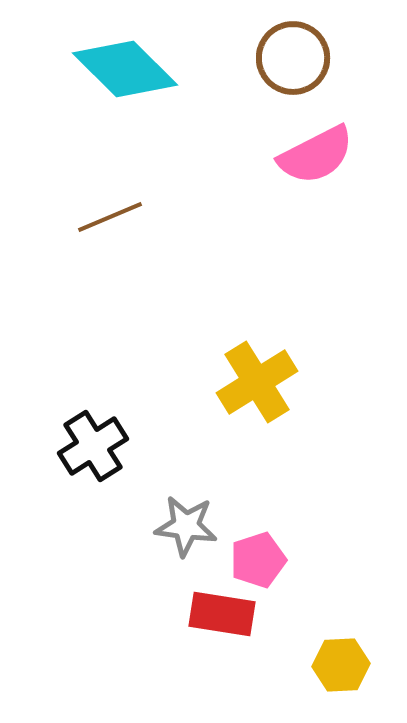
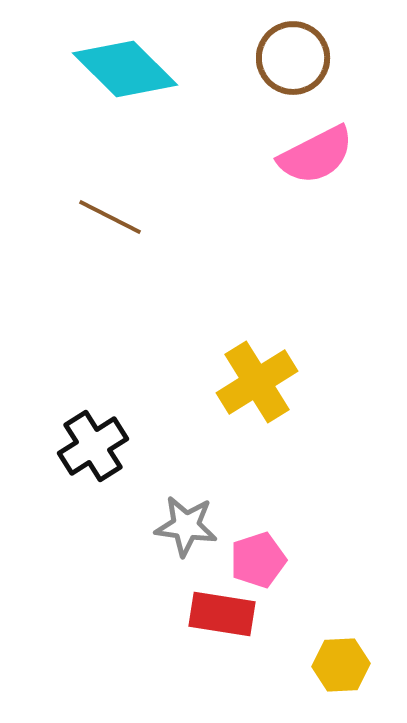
brown line: rotated 50 degrees clockwise
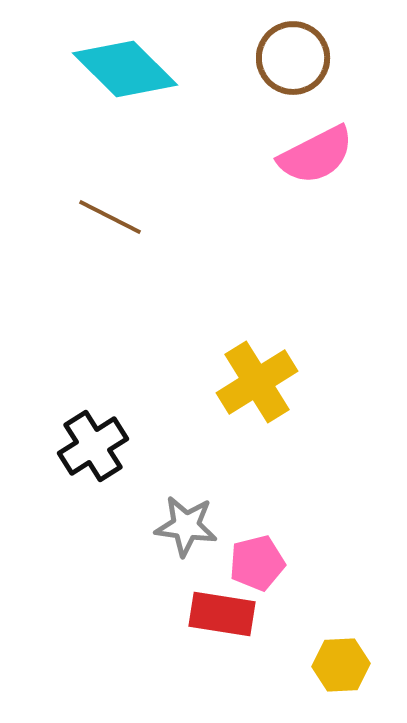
pink pentagon: moved 1 px left, 3 px down; rotated 4 degrees clockwise
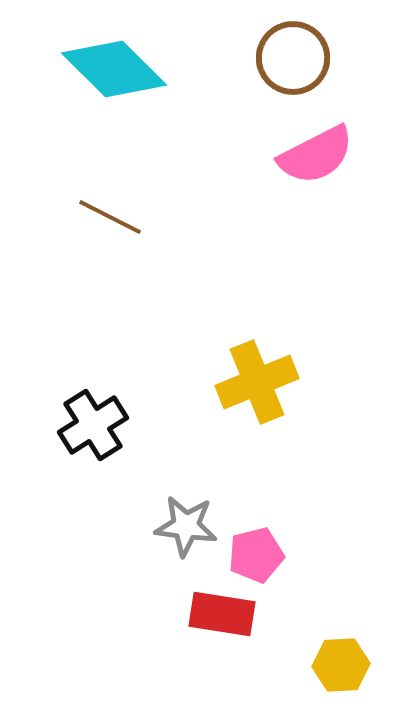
cyan diamond: moved 11 px left
yellow cross: rotated 10 degrees clockwise
black cross: moved 21 px up
pink pentagon: moved 1 px left, 8 px up
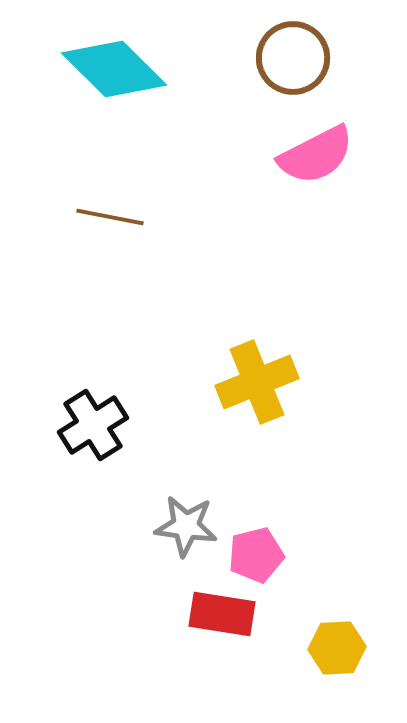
brown line: rotated 16 degrees counterclockwise
yellow hexagon: moved 4 px left, 17 px up
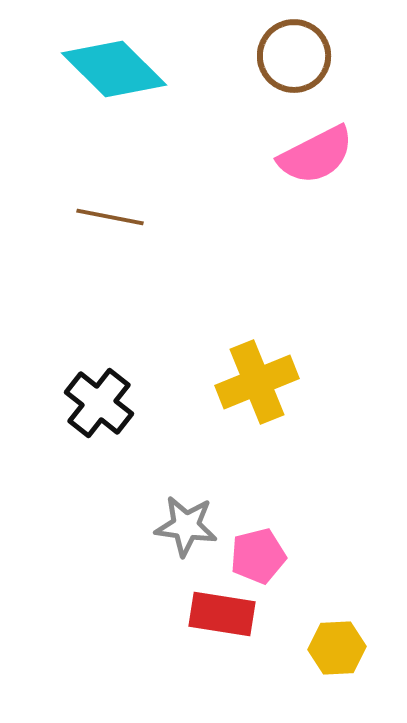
brown circle: moved 1 px right, 2 px up
black cross: moved 6 px right, 22 px up; rotated 20 degrees counterclockwise
pink pentagon: moved 2 px right, 1 px down
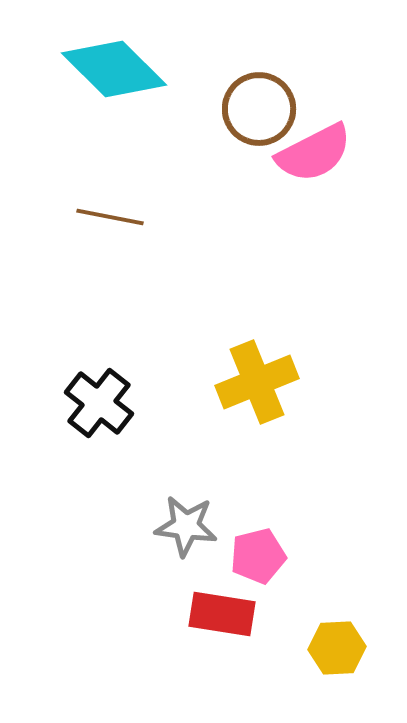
brown circle: moved 35 px left, 53 px down
pink semicircle: moved 2 px left, 2 px up
